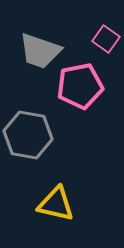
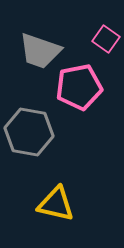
pink pentagon: moved 1 px left, 1 px down
gray hexagon: moved 1 px right, 3 px up
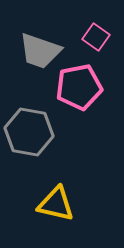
pink square: moved 10 px left, 2 px up
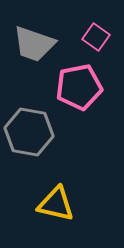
gray trapezoid: moved 6 px left, 7 px up
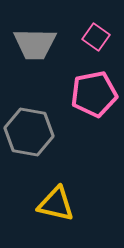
gray trapezoid: moved 1 px right; rotated 18 degrees counterclockwise
pink pentagon: moved 15 px right, 7 px down
